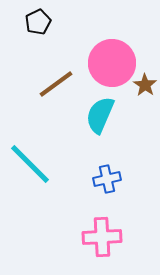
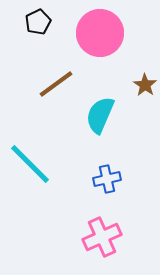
pink circle: moved 12 px left, 30 px up
pink cross: rotated 21 degrees counterclockwise
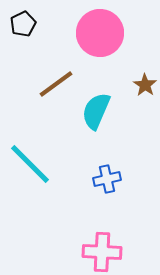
black pentagon: moved 15 px left, 2 px down
cyan semicircle: moved 4 px left, 4 px up
pink cross: moved 15 px down; rotated 27 degrees clockwise
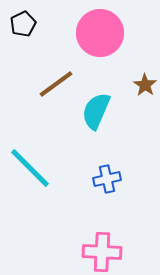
cyan line: moved 4 px down
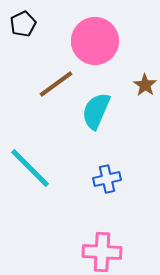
pink circle: moved 5 px left, 8 px down
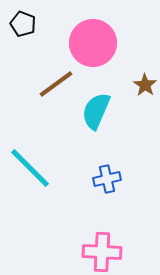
black pentagon: rotated 25 degrees counterclockwise
pink circle: moved 2 px left, 2 px down
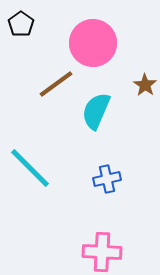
black pentagon: moved 2 px left; rotated 15 degrees clockwise
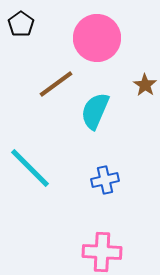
pink circle: moved 4 px right, 5 px up
cyan semicircle: moved 1 px left
blue cross: moved 2 px left, 1 px down
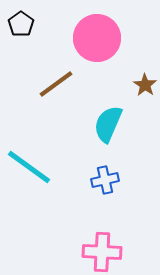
cyan semicircle: moved 13 px right, 13 px down
cyan line: moved 1 px left, 1 px up; rotated 9 degrees counterclockwise
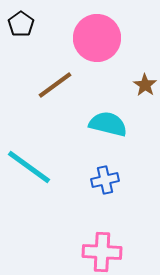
brown line: moved 1 px left, 1 px down
cyan semicircle: rotated 81 degrees clockwise
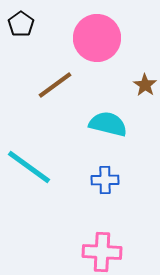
blue cross: rotated 12 degrees clockwise
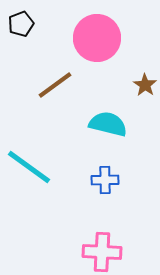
black pentagon: rotated 15 degrees clockwise
